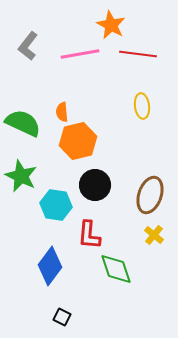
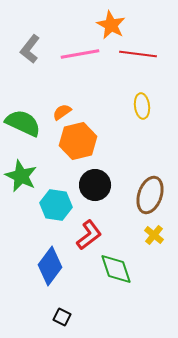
gray L-shape: moved 2 px right, 3 px down
orange semicircle: rotated 60 degrees clockwise
red L-shape: rotated 132 degrees counterclockwise
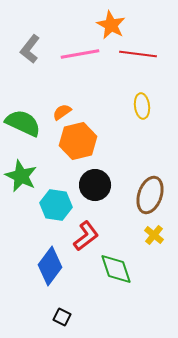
red L-shape: moved 3 px left, 1 px down
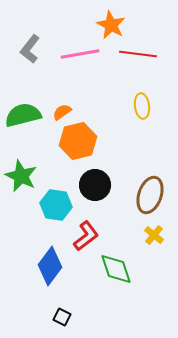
green semicircle: moved 8 px up; rotated 39 degrees counterclockwise
